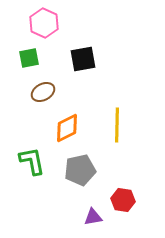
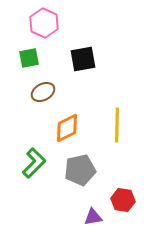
green L-shape: moved 2 px right, 2 px down; rotated 56 degrees clockwise
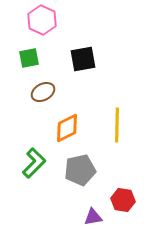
pink hexagon: moved 2 px left, 3 px up
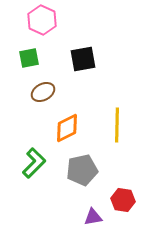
gray pentagon: moved 2 px right
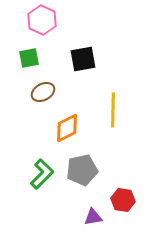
yellow line: moved 4 px left, 15 px up
green L-shape: moved 8 px right, 11 px down
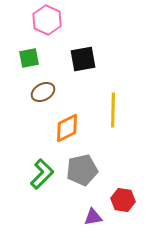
pink hexagon: moved 5 px right
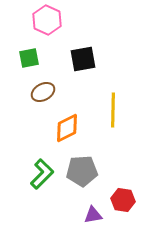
gray pentagon: moved 1 px down; rotated 8 degrees clockwise
purple triangle: moved 2 px up
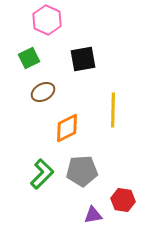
green square: rotated 15 degrees counterclockwise
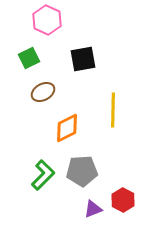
green L-shape: moved 1 px right, 1 px down
red hexagon: rotated 20 degrees clockwise
purple triangle: moved 6 px up; rotated 12 degrees counterclockwise
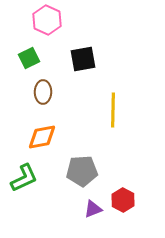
brown ellipse: rotated 60 degrees counterclockwise
orange diamond: moved 25 px left, 9 px down; rotated 16 degrees clockwise
green L-shape: moved 19 px left, 3 px down; rotated 20 degrees clockwise
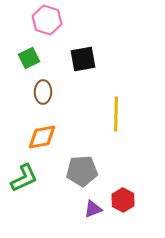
pink hexagon: rotated 8 degrees counterclockwise
yellow line: moved 3 px right, 4 px down
